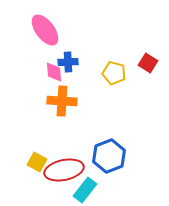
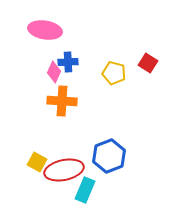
pink ellipse: rotated 44 degrees counterclockwise
pink diamond: rotated 30 degrees clockwise
cyan rectangle: rotated 15 degrees counterclockwise
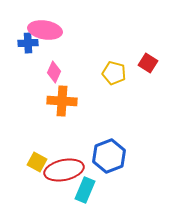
blue cross: moved 40 px left, 19 px up
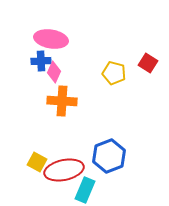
pink ellipse: moved 6 px right, 9 px down
blue cross: moved 13 px right, 18 px down
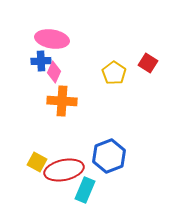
pink ellipse: moved 1 px right
yellow pentagon: rotated 20 degrees clockwise
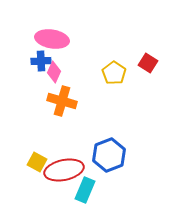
orange cross: rotated 12 degrees clockwise
blue hexagon: moved 1 px up
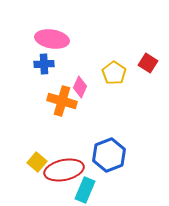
blue cross: moved 3 px right, 3 px down
pink diamond: moved 26 px right, 15 px down
yellow square: rotated 12 degrees clockwise
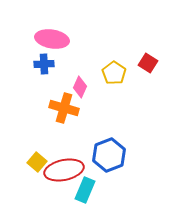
orange cross: moved 2 px right, 7 px down
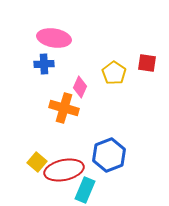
pink ellipse: moved 2 px right, 1 px up
red square: moved 1 px left; rotated 24 degrees counterclockwise
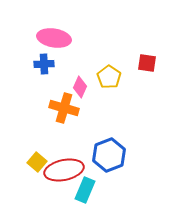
yellow pentagon: moved 5 px left, 4 px down
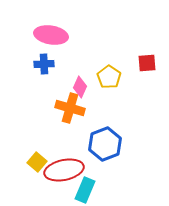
pink ellipse: moved 3 px left, 3 px up
red square: rotated 12 degrees counterclockwise
orange cross: moved 6 px right
blue hexagon: moved 4 px left, 11 px up
